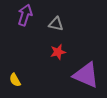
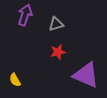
gray triangle: rotated 28 degrees counterclockwise
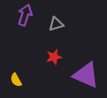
red star: moved 4 px left, 5 px down
yellow semicircle: moved 1 px right
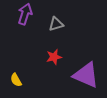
purple arrow: moved 1 px up
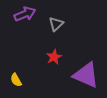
purple arrow: rotated 50 degrees clockwise
gray triangle: rotated 28 degrees counterclockwise
red star: rotated 14 degrees counterclockwise
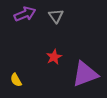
gray triangle: moved 8 px up; rotated 21 degrees counterclockwise
purple triangle: moved 1 px left, 1 px up; rotated 44 degrees counterclockwise
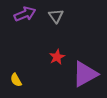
red star: moved 3 px right
purple triangle: rotated 8 degrees counterclockwise
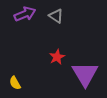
gray triangle: rotated 21 degrees counterclockwise
purple triangle: rotated 32 degrees counterclockwise
yellow semicircle: moved 1 px left, 3 px down
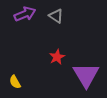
purple triangle: moved 1 px right, 1 px down
yellow semicircle: moved 1 px up
